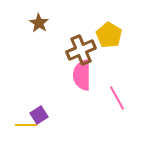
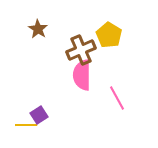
brown star: moved 1 px left, 6 px down
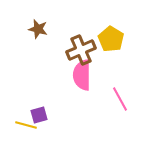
brown star: rotated 18 degrees counterclockwise
yellow pentagon: moved 2 px right, 4 px down
pink line: moved 3 px right, 1 px down
purple square: rotated 18 degrees clockwise
yellow line: rotated 15 degrees clockwise
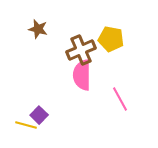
yellow pentagon: rotated 20 degrees counterclockwise
purple square: rotated 30 degrees counterclockwise
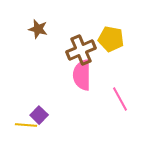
yellow line: rotated 10 degrees counterclockwise
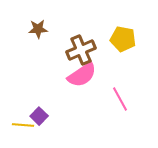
brown star: rotated 18 degrees counterclockwise
yellow pentagon: moved 12 px right
pink semicircle: rotated 124 degrees counterclockwise
purple square: moved 1 px down
yellow line: moved 3 px left
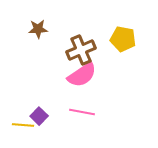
pink line: moved 38 px left, 13 px down; rotated 50 degrees counterclockwise
